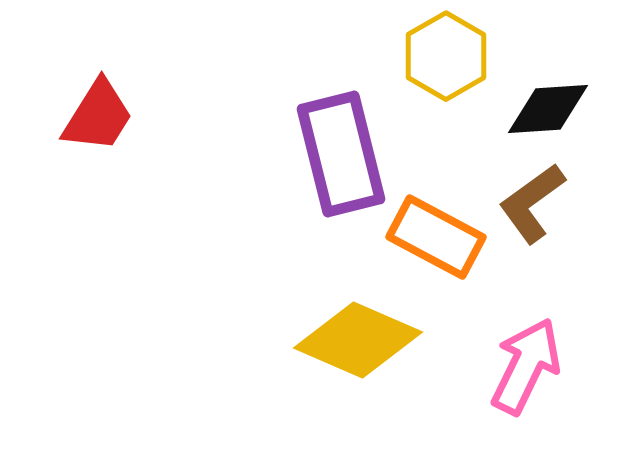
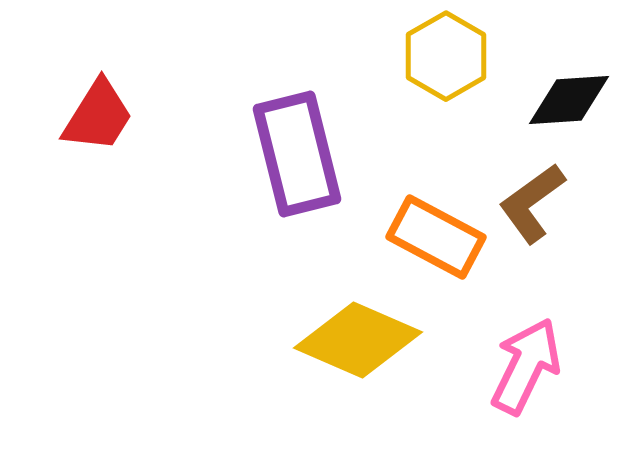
black diamond: moved 21 px right, 9 px up
purple rectangle: moved 44 px left
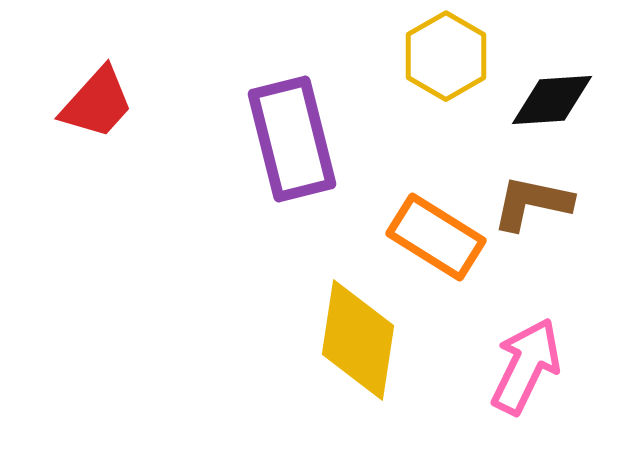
black diamond: moved 17 px left
red trapezoid: moved 1 px left, 13 px up; rotated 10 degrees clockwise
purple rectangle: moved 5 px left, 15 px up
brown L-shape: rotated 48 degrees clockwise
orange rectangle: rotated 4 degrees clockwise
yellow diamond: rotated 75 degrees clockwise
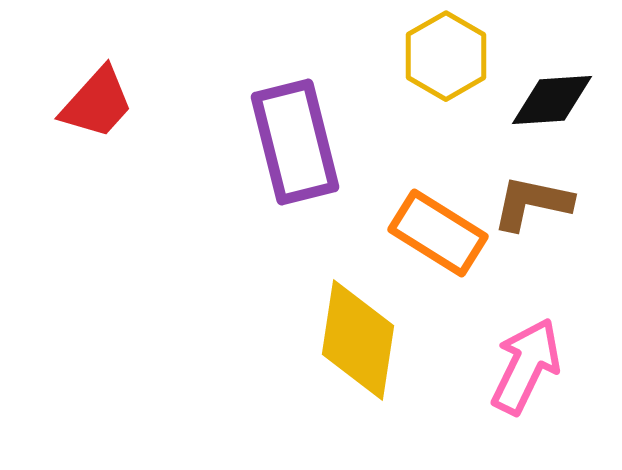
purple rectangle: moved 3 px right, 3 px down
orange rectangle: moved 2 px right, 4 px up
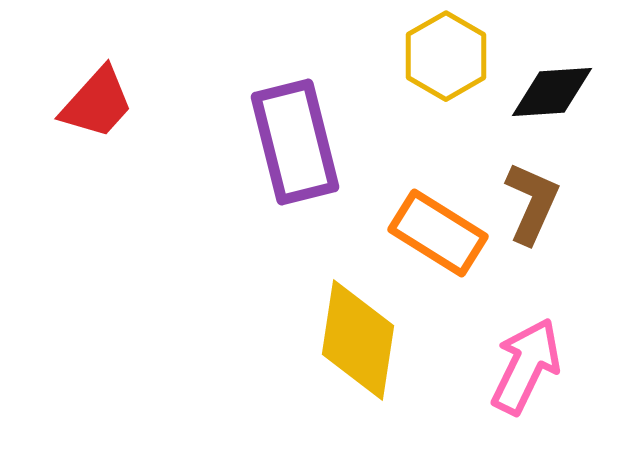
black diamond: moved 8 px up
brown L-shape: rotated 102 degrees clockwise
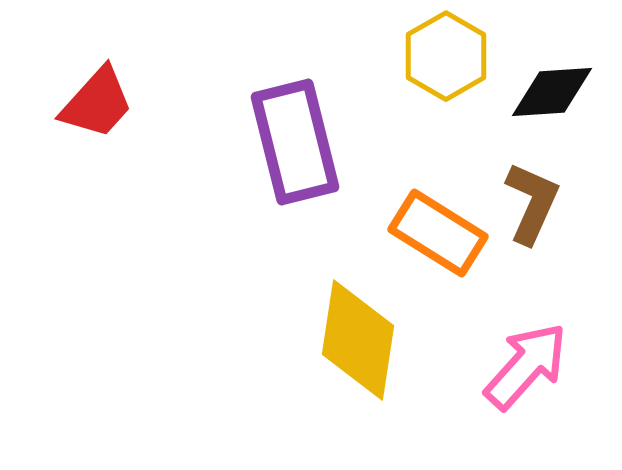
pink arrow: rotated 16 degrees clockwise
